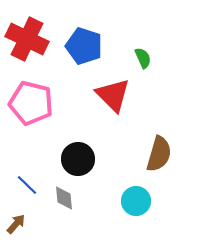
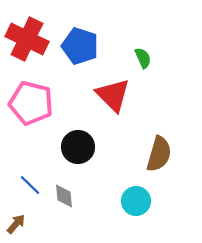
blue pentagon: moved 4 px left
black circle: moved 12 px up
blue line: moved 3 px right
gray diamond: moved 2 px up
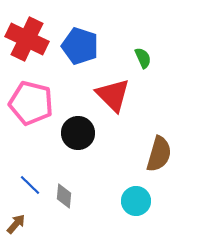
black circle: moved 14 px up
gray diamond: rotated 10 degrees clockwise
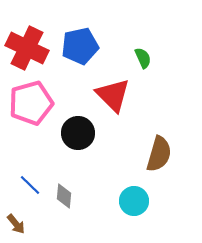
red cross: moved 9 px down
blue pentagon: rotated 30 degrees counterclockwise
pink pentagon: rotated 30 degrees counterclockwise
cyan circle: moved 2 px left
brown arrow: rotated 100 degrees clockwise
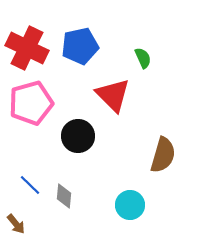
black circle: moved 3 px down
brown semicircle: moved 4 px right, 1 px down
cyan circle: moved 4 px left, 4 px down
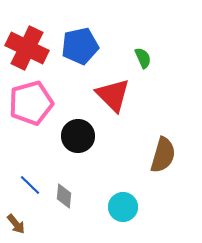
cyan circle: moved 7 px left, 2 px down
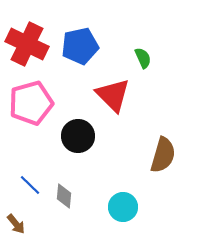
red cross: moved 4 px up
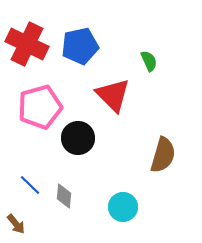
green semicircle: moved 6 px right, 3 px down
pink pentagon: moved 9 px right, 4 px down
black circle: moved 2 px down
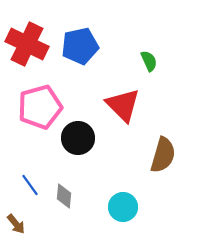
red triangle: moved 10 px right, 10 px down
blue line: rotated 10 degrees clockwise
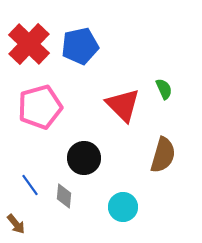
red cross: moved 2 px right; rotated 18 degrees clockwise
green semicircle: moved 15 px right, 28 px down
black circle: moved 6 px right, 20 px down
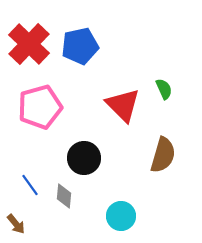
cyan circle: moved 2 px left, 9 px down
